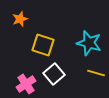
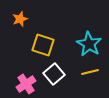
cyan star: moved 1 px down; rotated 15 degrees clockwise
yellow line: moved 6 px left, 1 px up; rotated 30 degrees counterclockwise
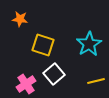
orange star: rotated 28 degrees clockwise
cyan star: rotated 10 degrees clockwise
yellow line: moved 6 px right, 9 px down
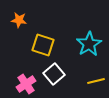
orange star: moved 1 px left, 1 px down
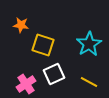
orange star: moved 2 px right, 5 px down
white square: rotated 15 degrees clockwise
yellow line: moved 7 px left, 1 px down; rotated 42 degrees clockwise
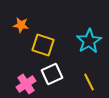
cyan star: moved 3 px up
white square: moved 2 px left
yellow line: rotated 36 degrees clockwise
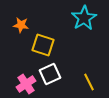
cyan star: moved 5 px left, 23 px up
white square: moved 2 px left
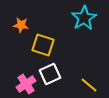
yellow line: moved 3 px down; rotated 24 degrees counterclockwise
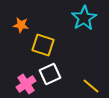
yellow line: moved 2 px right, 1 px down
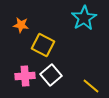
yellow square: rotated 10 degrees clockwise
white square: moved 1 px right, 1 px down; rotated 15 degrees counterclockwise
pink cross: moved 1 px left, 8 px up; rotated 30 degrees clockwise
